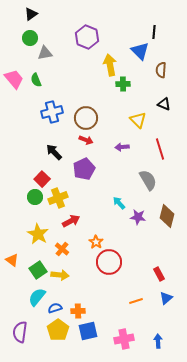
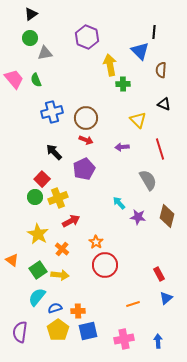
red circle at (109, 262): moved 4 px left, 3 px down
orange line at (136, 301): moved 3 px left, 3 px down
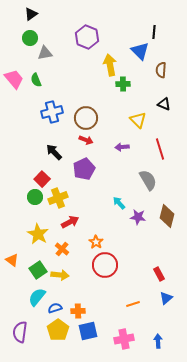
red arrow at (71, 221): moved 1 px left, 1 px down
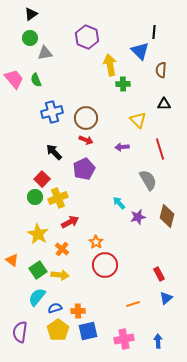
black triangle at (164, 104): rotated 24 degrees counterclockwise
purple star at (138, 217): rotated 21 degrees counterclockwise
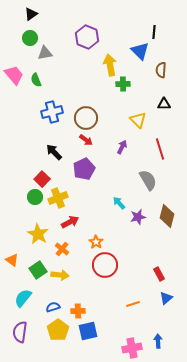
pink trapezoid at (14, 79): moved 4 px up
red arrow at (86, 140): rotated 16 degrees clockwise
purple arrow at (122, 147): rotated 120 degrees clockwise
cyan semicircle at (37, 297): moved 14 px left, 1 px down
blue semicircle at (55, 308): moved 2 px left, 1 px up
pink cross at (124, 339): moved 8 px right, 9 px down
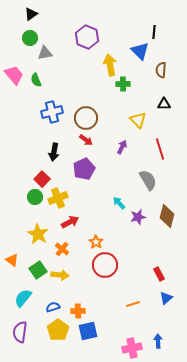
black arrow at (54, 152): rotated 126 degrees counterclockwise
